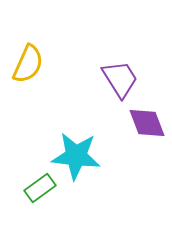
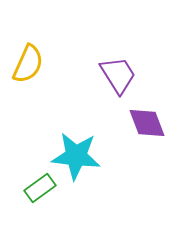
purple trapezoid: moved 2 px left, 4 px up
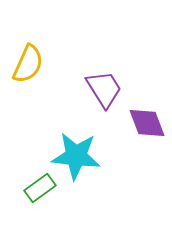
purple trapezoid: moved 14 px left, 14 px down
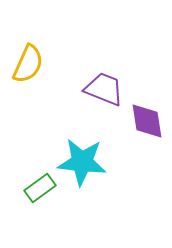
purple trapezoid: rotated 36 degrees counterclockwise
purple diamond: moved 2 px up; rotated 12 degrees clockwise
cyan star: moved 6 px right, 6 px down
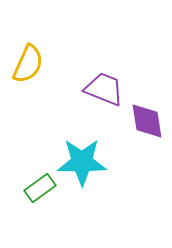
cyan star: rotated 6 degrees counterclockwise
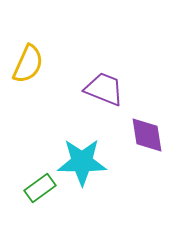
purple diamond: moved 14 px down
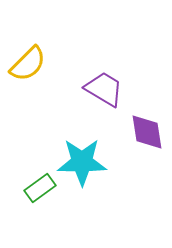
yellow semicircle: rotated 21 degrees clockwise
purple trapezoid: rotated 9 degrees clockwise
purple diamond: moved 3 px up
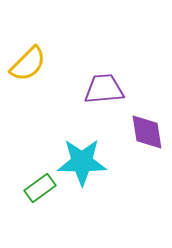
purple trapezoid: rotated 36 degrees counterclockwise
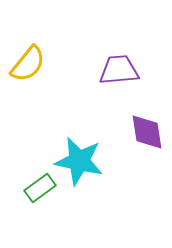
yellow semicircle: rotated 6 degrees counterclockwise
purple trapezoid: moved 15 px right, 19 px up
cyan star: moved 3 px left, 1 px up; rotated 12 degrees clockwise
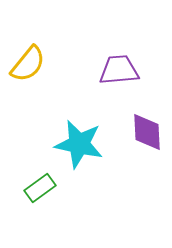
purple diamond: rotated 6 degrees clockwise
cyan star: moved 17 px up
